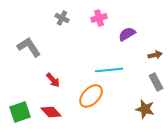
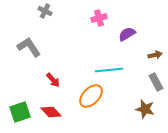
gray cross: moved 17 px left, 7 px up
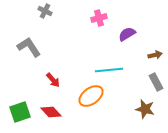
orange ellipse: rotated 10 degrees clockwise
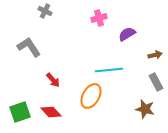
orange ellipse: rotated 25 degrees counterclockwise
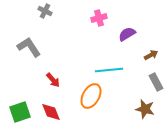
brown arrow: moved 4 px left; rotated 16 degrees counterclockwise
red diamond: rotated 20 degrees clockwise
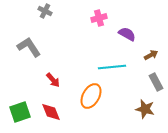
purple semicircle: rotated 60 degrees clockwise
cyan line: moved 3 px right, 3 px up
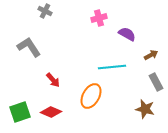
red diamond: rotated 45 degrees counterclockwise
